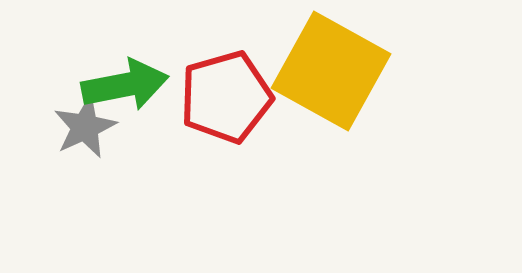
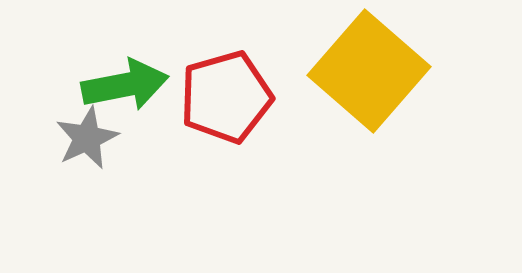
yellow square: moved 38 px right; rotated 12 degrees clockwise
gray star: moved 2 px right, 11 px down
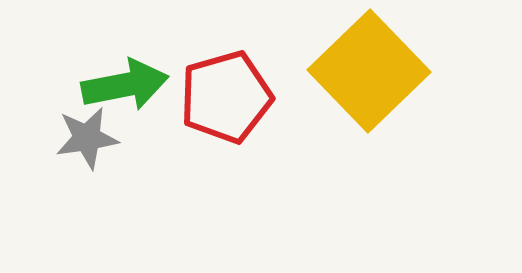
yellow square: rotated 5 degrees clockwise
gray star: rotated 16 degrees clockwise
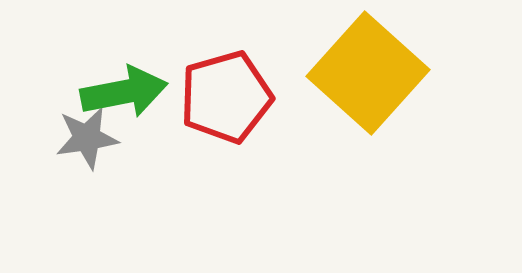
yellow square: moved 1 px left, 2 px down; rotated 4 degrees counterclockwise
green arrow: moved 1 px left, 7 px down
